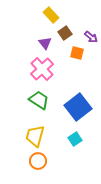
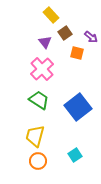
purple triangle: moved 1 px up
cyan square: moved 16 px down
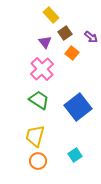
orange square: moved 5 px left; rotated 24 degrees clockwise
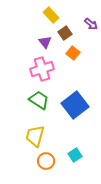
purple arrow: moved 13 px up
orange square: moved 1 px right
pink cross: rotated 25 degrees clockwise
blue square: moved 3 px left, 2 px up
orange circle: moved 8 px right
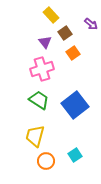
orange square: rotated 16 degrees clockwise
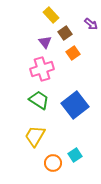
yellow trapezoid: rotated 15 degrees clockwise
orange circle: moved 7 px right, 2 px down
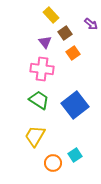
pink cross: rotated 25 degrees clockwise
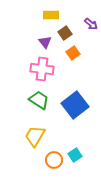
yellow rectangle: rotated 49 degrees counterclockwise
orange circle: moved 1 px right, 3 px up
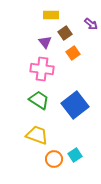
yellow trapezoid: moved 2 px right, 1 px up; rotated 80 degrees clockwise
orange circle: moved 1 px up
